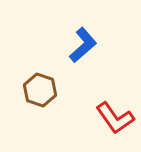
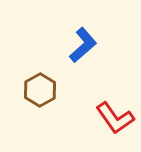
brown hexagon: rotated 12 degrees clockwise
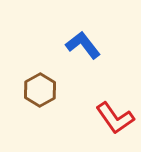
blue L-shape: rotated 87 degrees counterclockwise
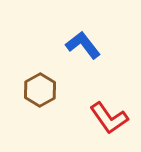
red L-shape: moved 6 px left
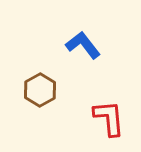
red L-shape: rotated 150 degrees counterclockwise
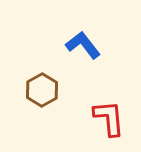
brown hexagon: moved 2 px right
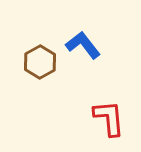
brown hexagon: moved 2 px left, 28 px up
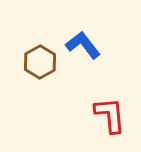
red L-shape: moved 1 px right, 3 px up
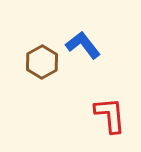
brown hexagon: moved 2 px right
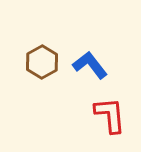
blue L-shape: moved 7 px right, 20 px down
